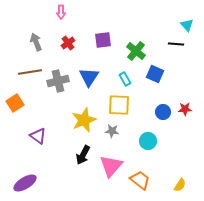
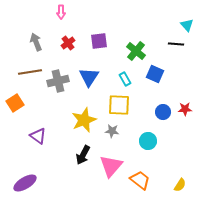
purple square: moved 4 px left, 1 px down
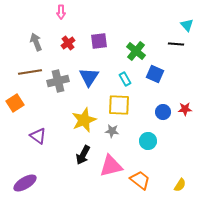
pink triangle: rotated 35 degrees clockwise
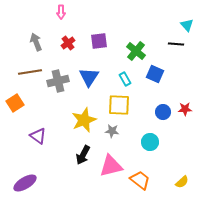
cyan circle: moved 2 px right, 1 px down
yellow semicircle: moved 2 px right, 3 px up; rotated 16 degrees clockwise
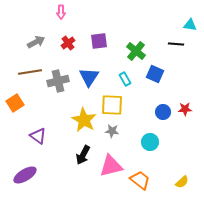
cyan triangle: moved 3 px right; rotated 40 degrees counterclockwise
gray arrow: rotated 84 degrees clockwise
yellow square: moved 7 px left
yellow star: rotated 20 degrees counterclockwise
purple ellipse: moved 8 px up
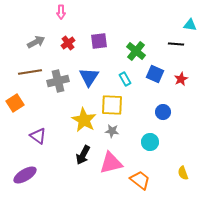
red star: moved 4 px left, 30 px up; rotated 24 degrees counterclockwise
pink triangle: moved 3 px up
yellow semicircle: moved 1 px right, 9 px up; rotated 112 degrees clockwise
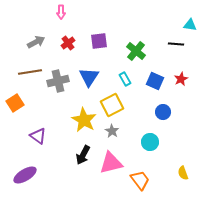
blue square: moved 7 px down
yellow square: rotated 30 degrees counterclockwise
gray star: rotated 24 degrees clockwise
orange trapezoid: rotated 15 degrees clockwise
